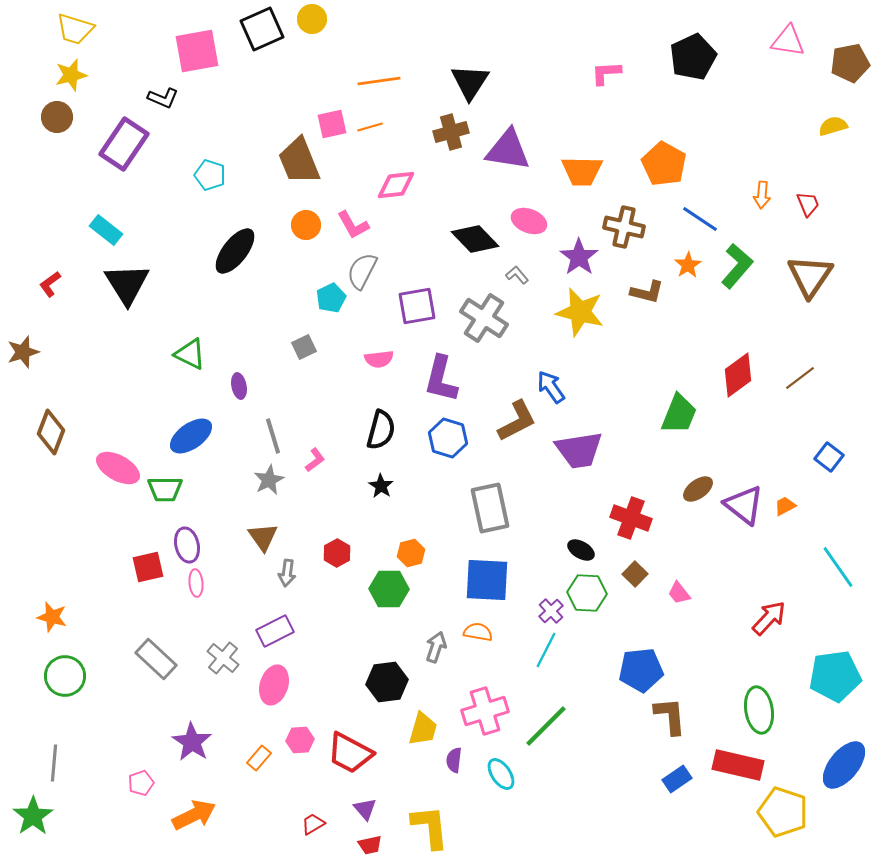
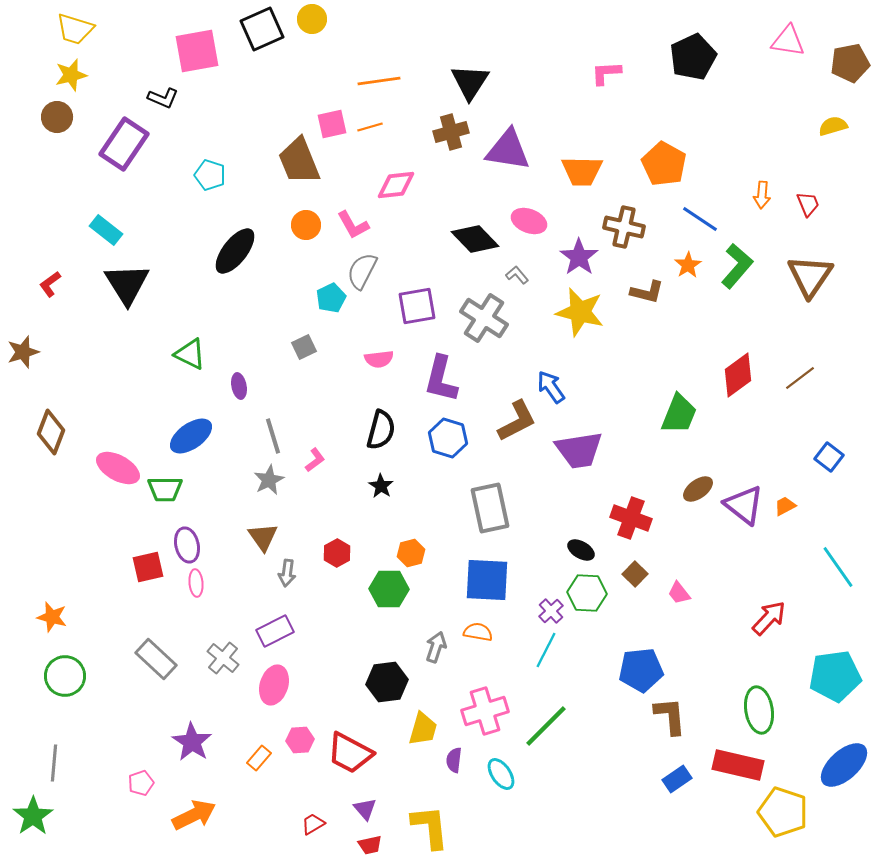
blue ellipse at (844, 765): rotated 9 degrees clockwise
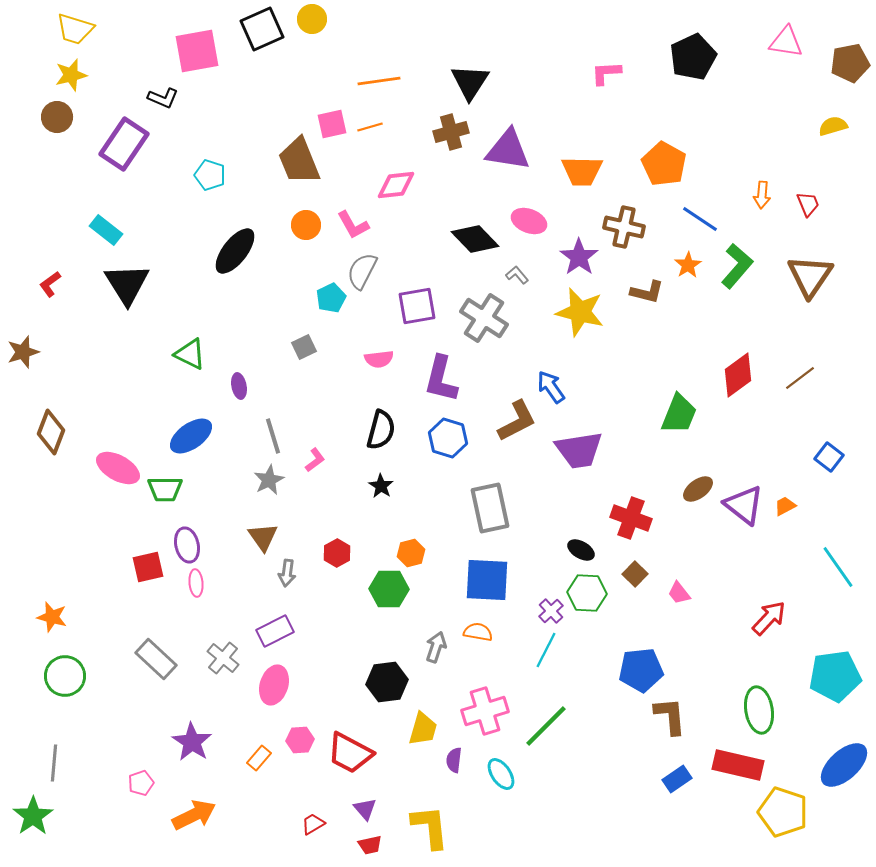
pink triangle at (788, 41): moved 2 px left, 1 px down
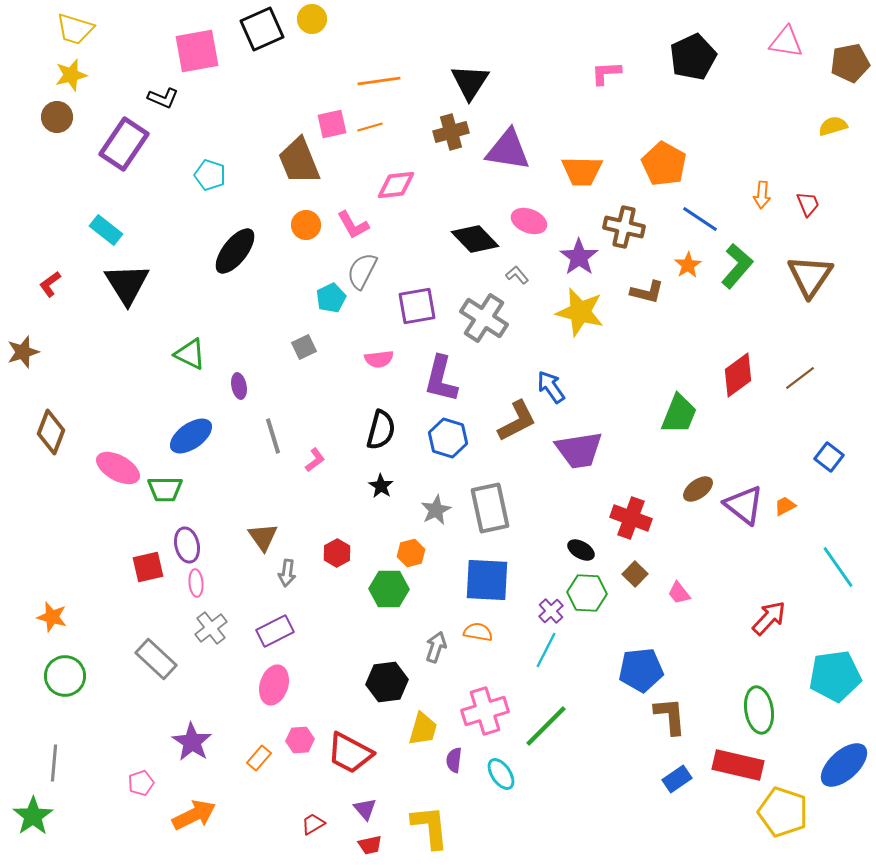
gray star at (269, 480): moved 167 px right, 30 px down
gray cross at (223, 658): moved 12 px left, 30 px up; rotated 12 degrees clockwise
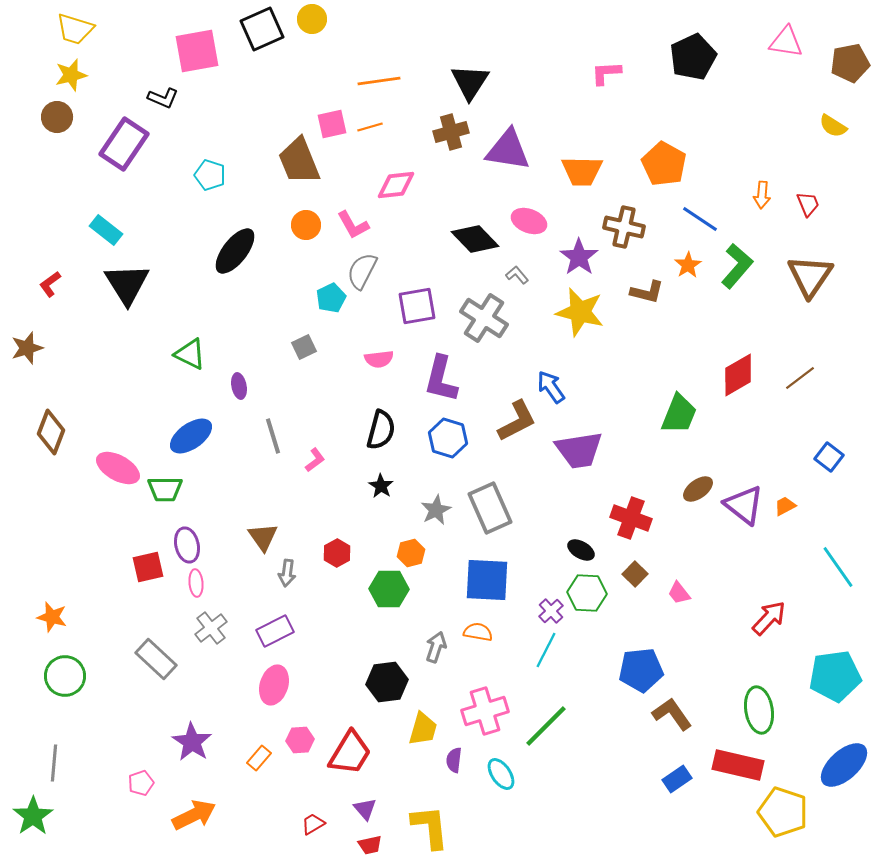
yellow semicircle at (833, 126): rotated 132 degrees counterclockwise
brown star at (23, 352): moved 4 px right, 4 px up
red diamond at (738, 375): rotated 6 degrees clockwise
gray rectangle at (490, 508): rotated 12 degrees counterclockwise
brown L-shape at (670, 716): moved 2 px right, 2 px up; rotated 30 degrees counterclockwise
red trapezoid at (350, 753): rotated 87 degrees counterclockwise
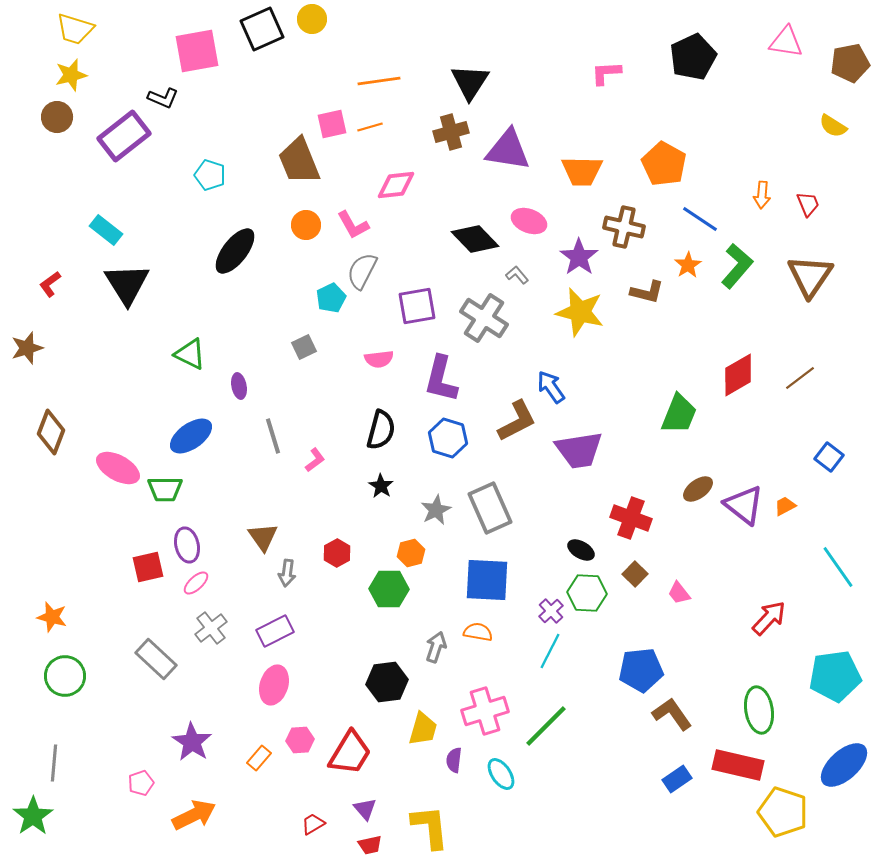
purple rectangle at (124, 144): moved 8 px up; rotated 18 degrees clockwise
pink ellipse at (196, 583): rotated 52 degrees clockwise
cyan line at (546, 650): moved 4 px right, 1 px down
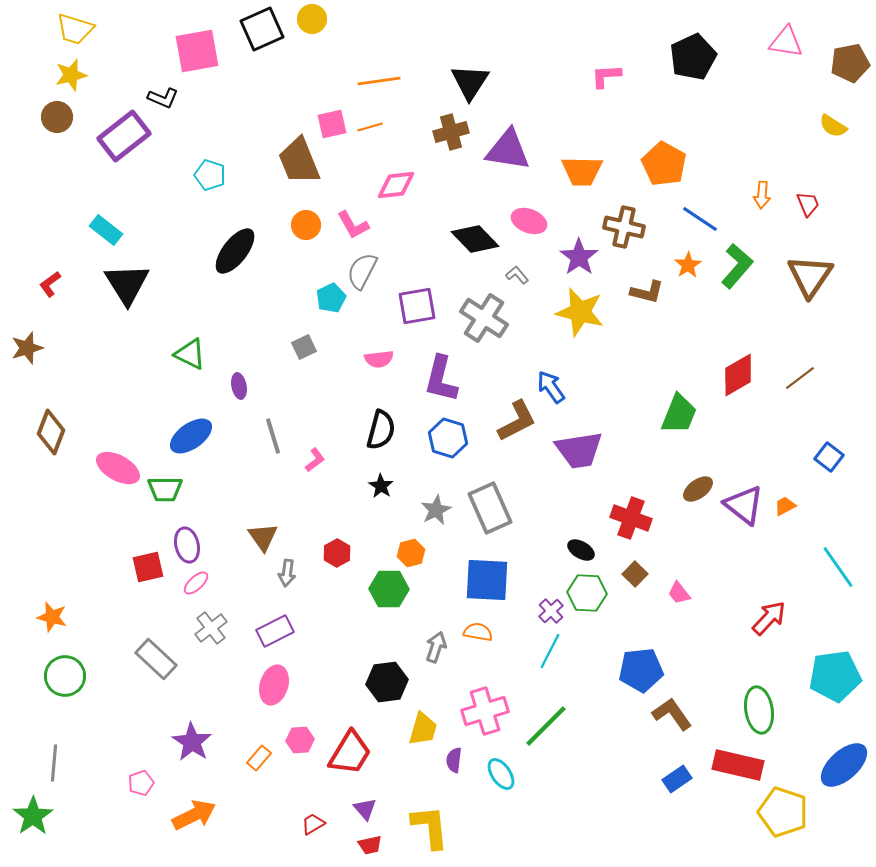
pink L-shape at (606, 73): moved 3 px down
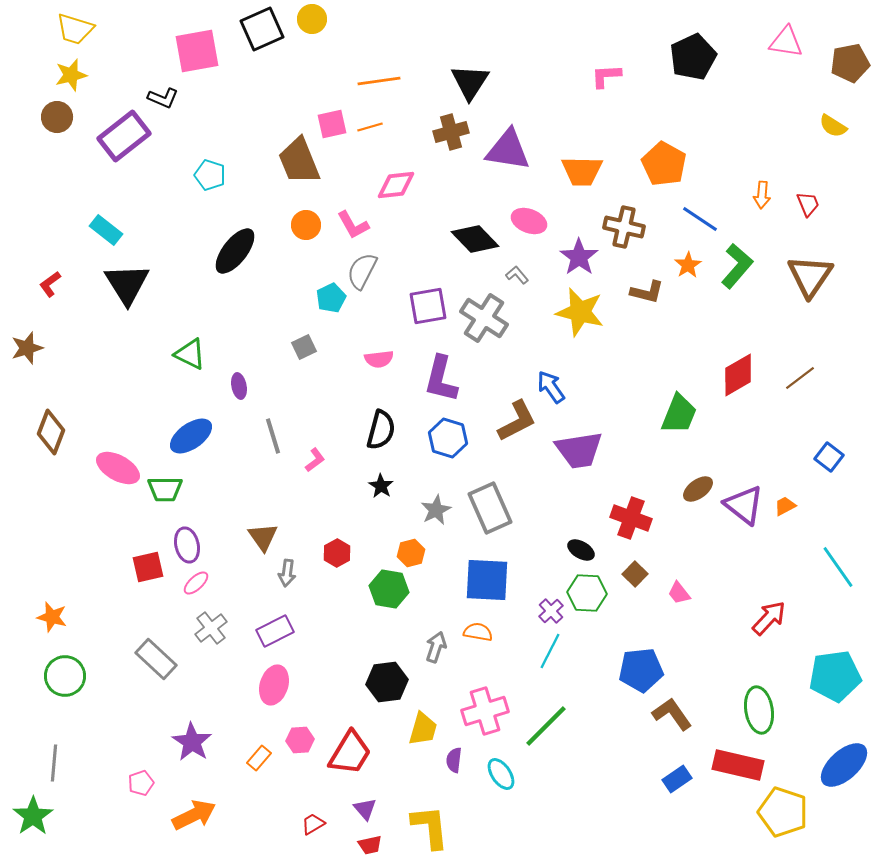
purple square at (417, 306): moved 11 px right
green hexagon at (389, 589): rotated 9 degrees clockwise
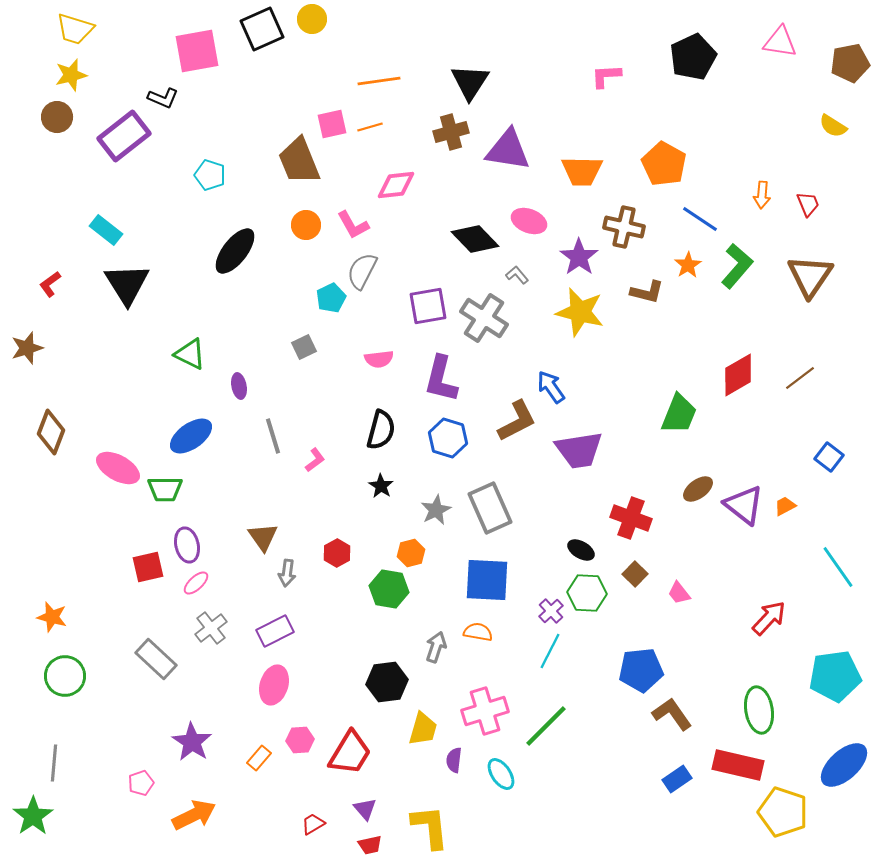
pink triangle at (786, 42): moved 6 px left
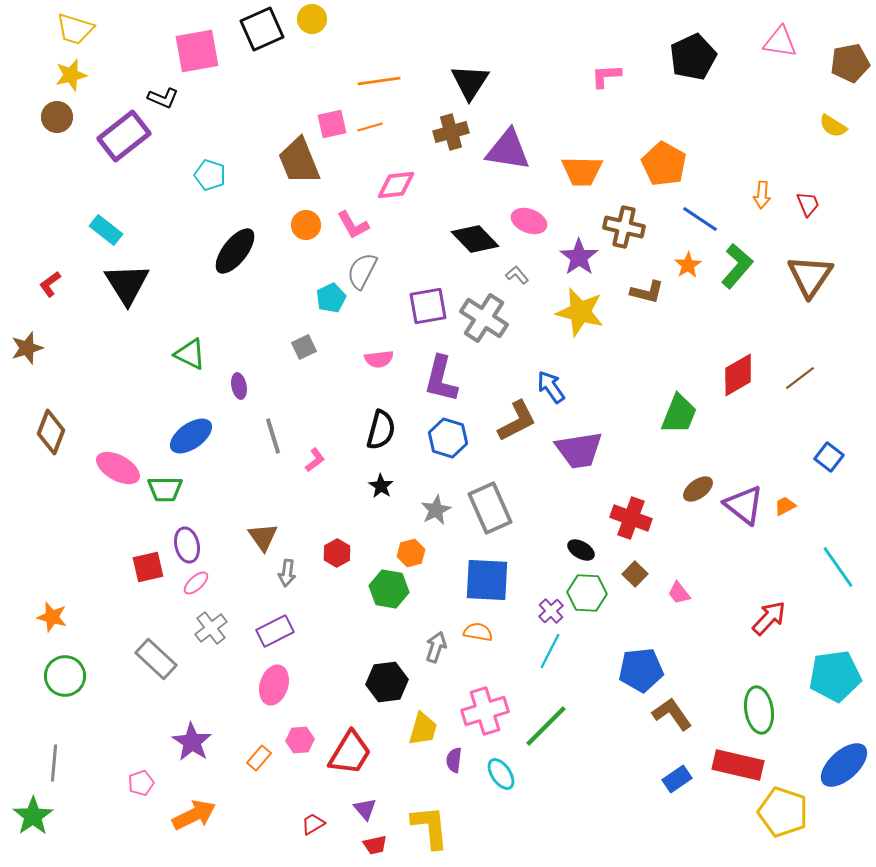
red trapezoid at (370, 845): moved 5 px right
